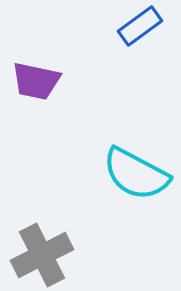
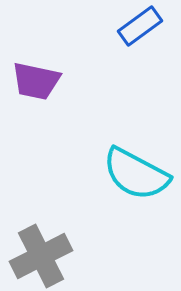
gray cross: moved 1 px left, 1 px down
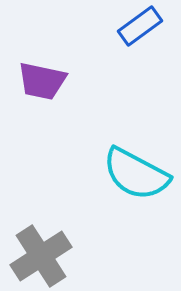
purple trapezoid: moved 6 px right
gray cross: rotated 6 degrees counterclockwise
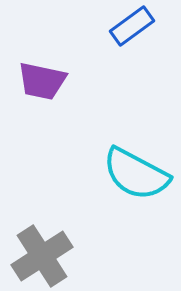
blue rectangle: moved 8 px left
gray cross: moved 1 px right
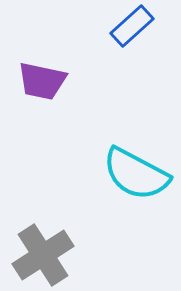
blue rectangle: rotated 6 degrees counterclockwise
gray cross: moved 1 px right, 1 px up
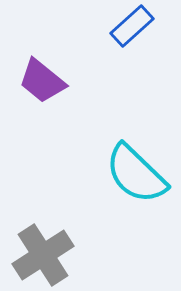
purple trapezoid: rotated 27 degrees clockwise
cyan semicircle: rotated 16 degrees clockwise
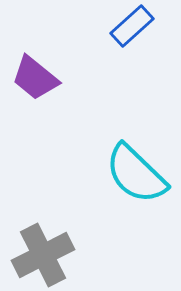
purple trapezoid: moved 7 px left, 3 px up
gray cross: rotated 6 degrees clockwise
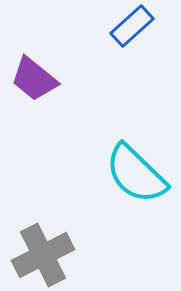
purple trapezoid: moved 1 px left, 1 px down
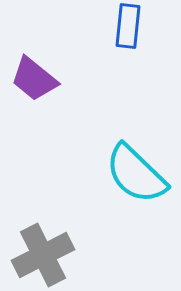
blue rectangle: moved 4 px left; rotated 42 degrees counterclockwise
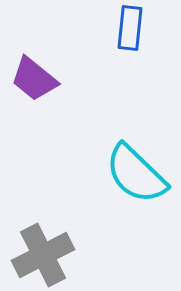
blue rectangle: moved 2 px right, 2 px down
